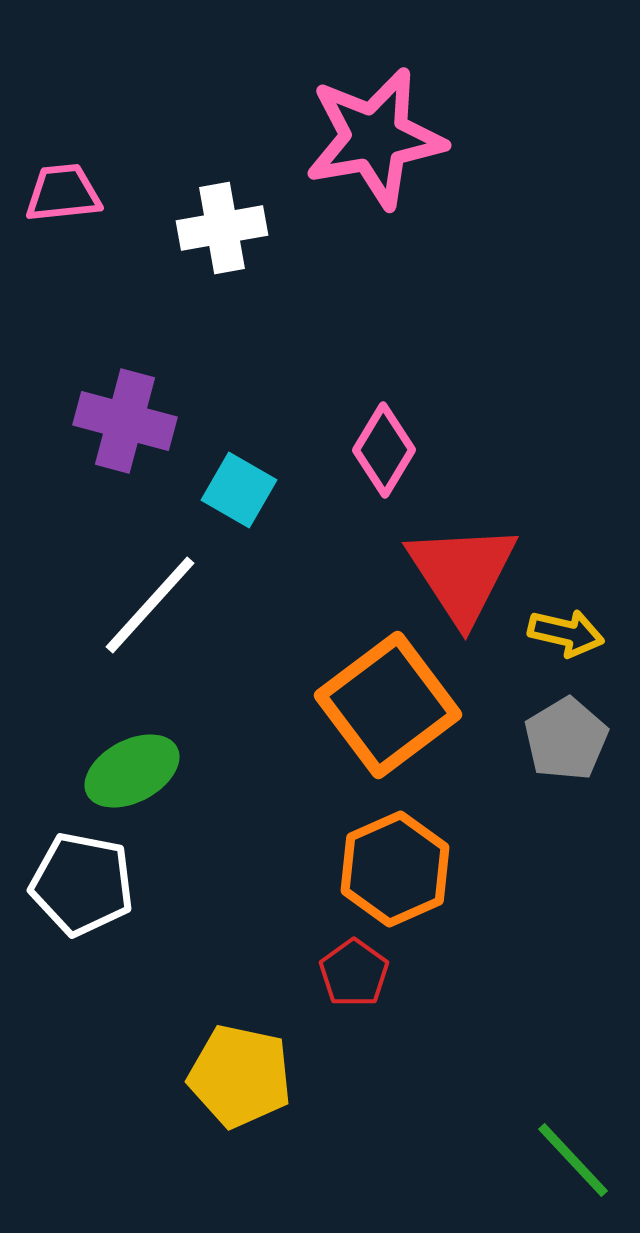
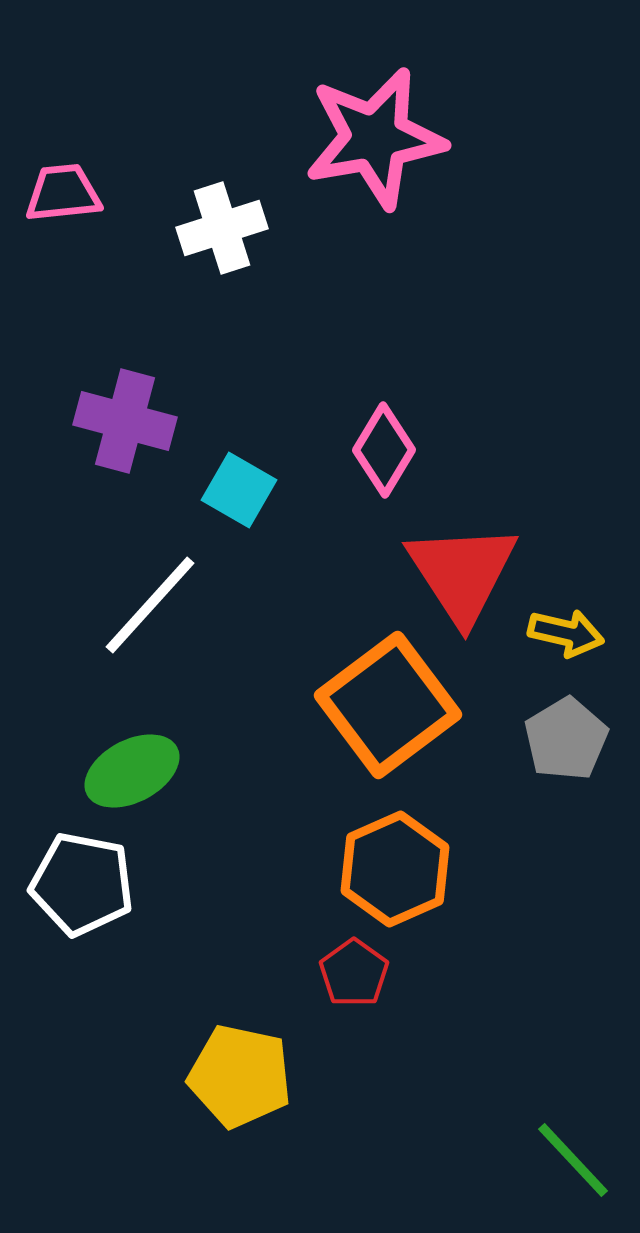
white cross: rotated 8 degrees counterclockwise
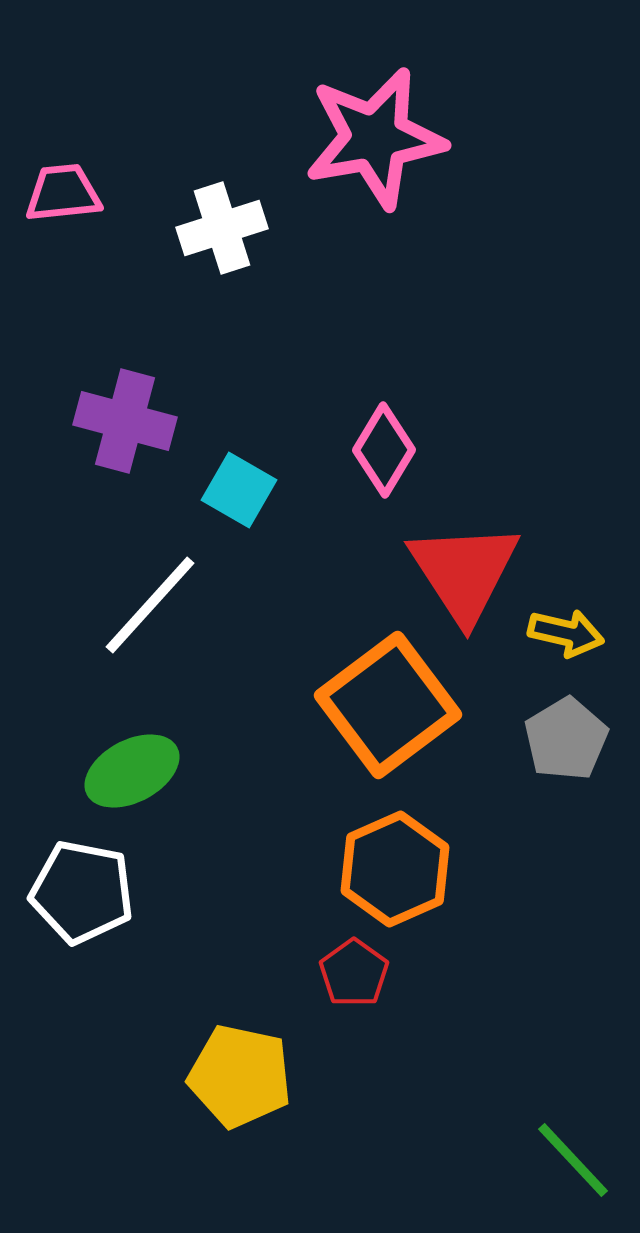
red triangle: moved 2 px right, 1 px up
white pentagon: moved 8 px down
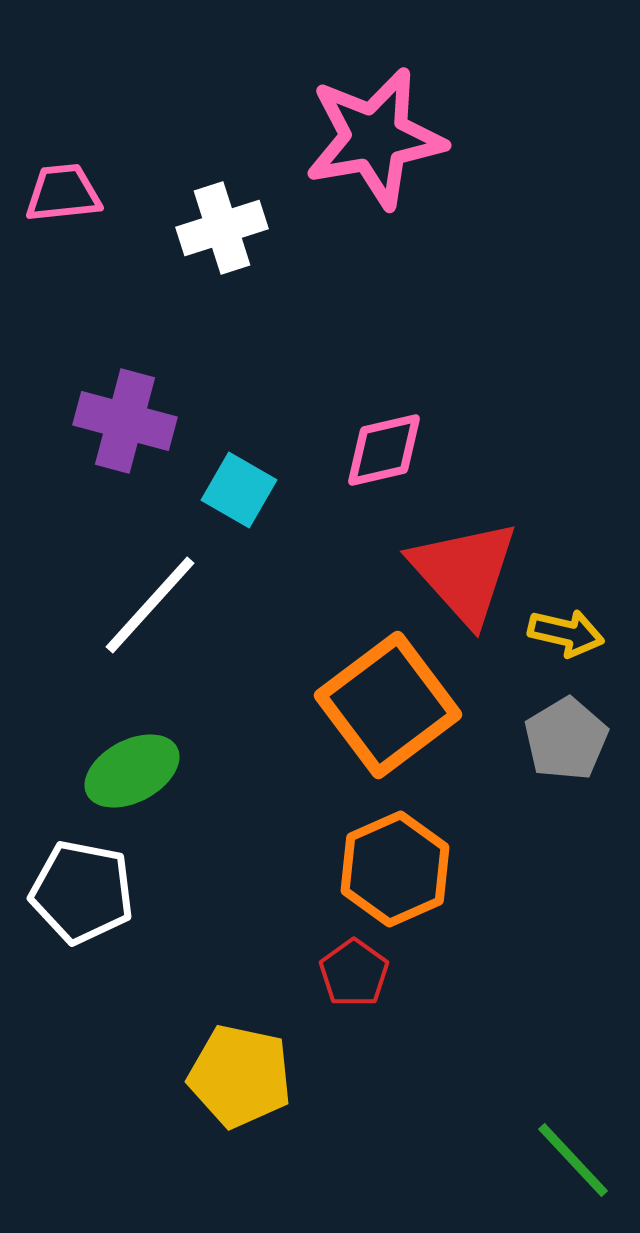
pink diamond: rotated 46 degrees clockwise
red triangle: rotated 9 degrees counterclockwise
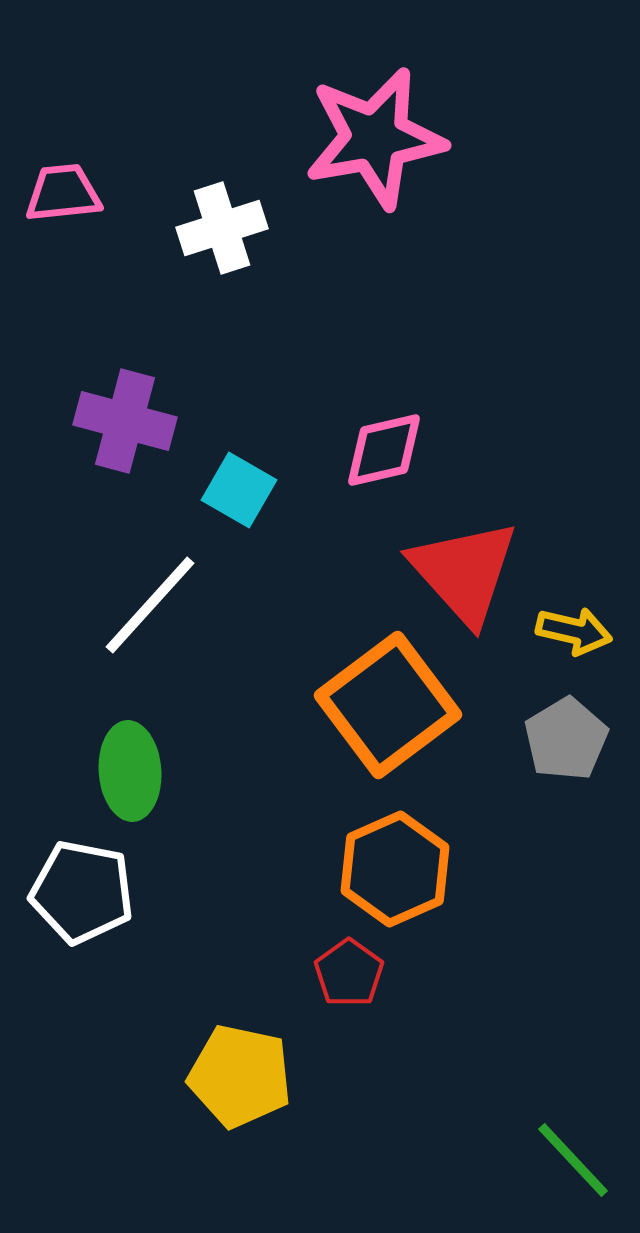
yellow arrow: moved 8 px right, 2 px up
green ellipse: moved 2 px left; rotated 66 degrees counterclockwise
red pentagon: moved 5 px left
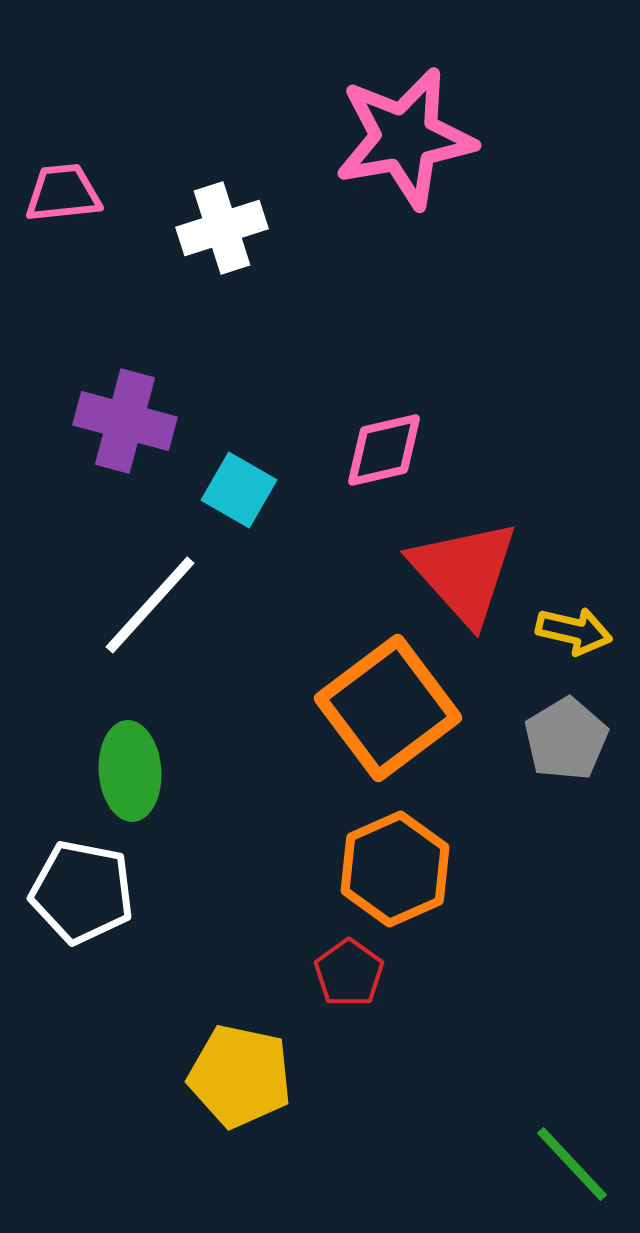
pink star: moved 30 px right
orange square: moved 3 px down
green line: moved 1 px left, 4 px down
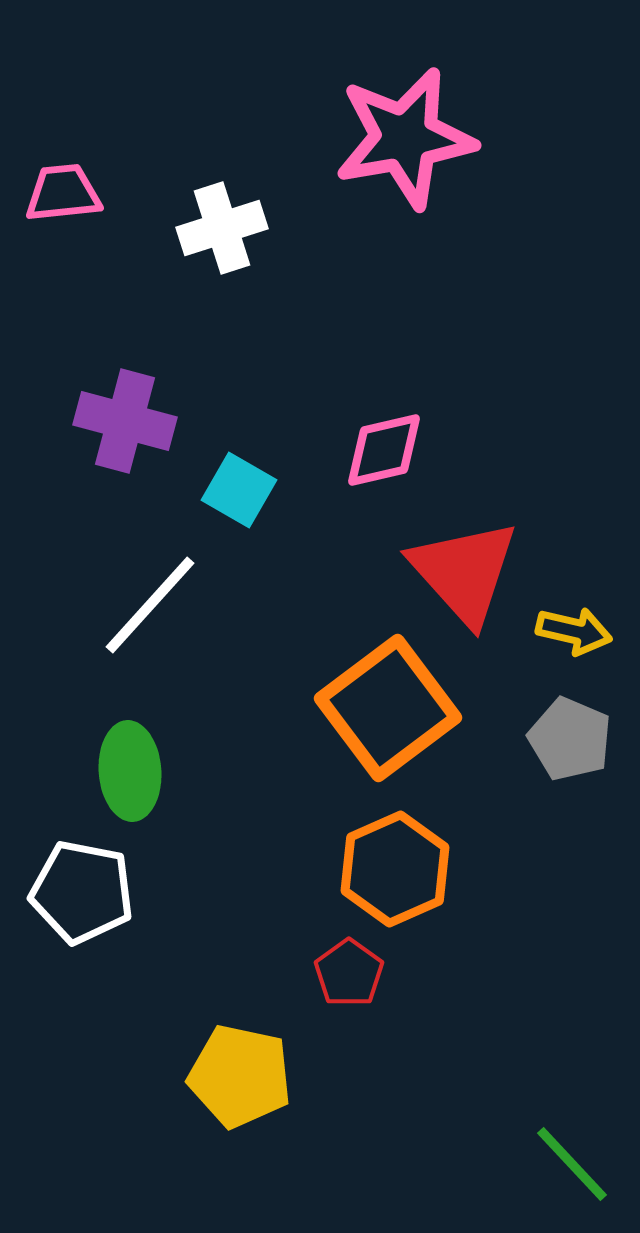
gray pentagon: moved 4 px right; rotated 18 degrees counterclockwise
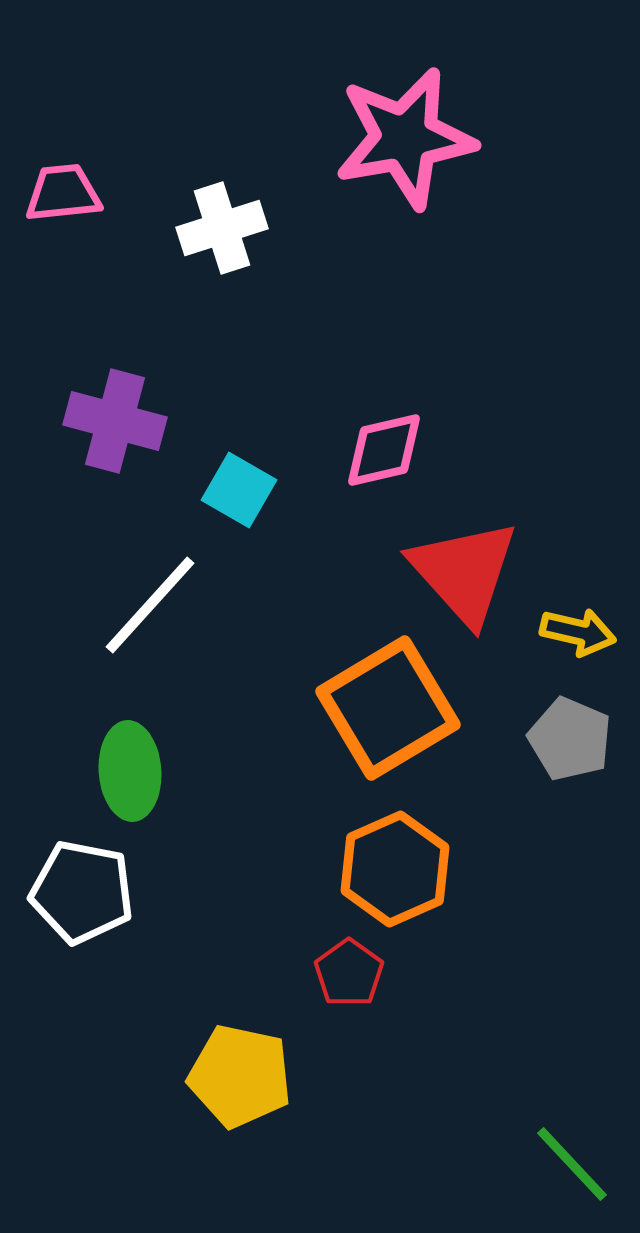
purple cross: moved 10 px left
yellow arrow: moved 4 px right, 1 px down
orange square: rotated 6 degrees clockwise
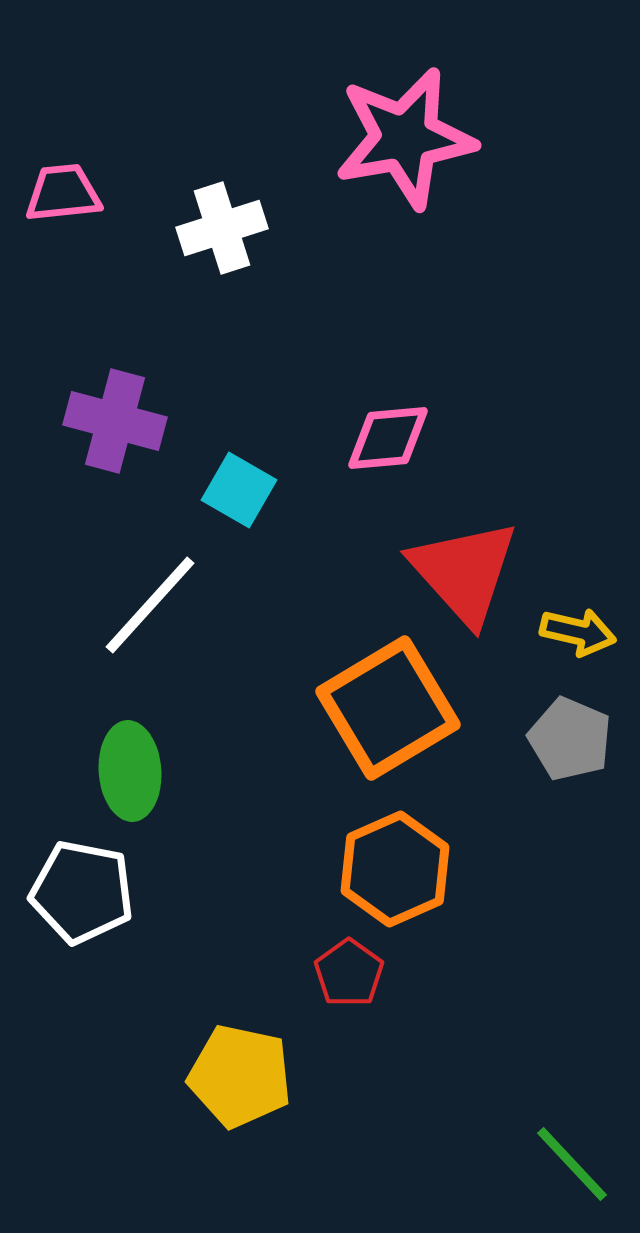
pink diamond: moved 4 px right, 12 px up; rotated 8 degrees clockwise
